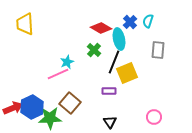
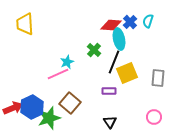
red diamond: moved 10 px right, 3 px up; rotated 25 degrees counterclockwise
gray rectangle: moved 28 px down
green star: moved 1 px left; rotated 15 degrees counterclockwise
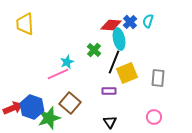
blue hexagon: rotated 15 degrees counterclockwise
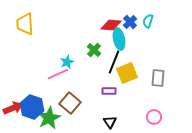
green star: rotated 10 degrees counterclockwise
